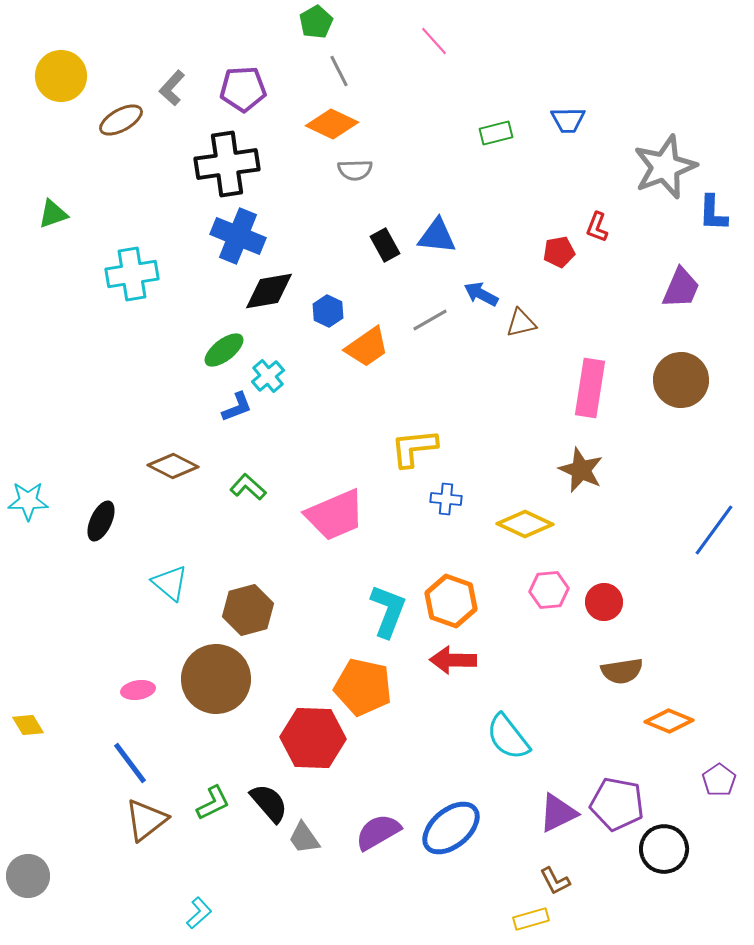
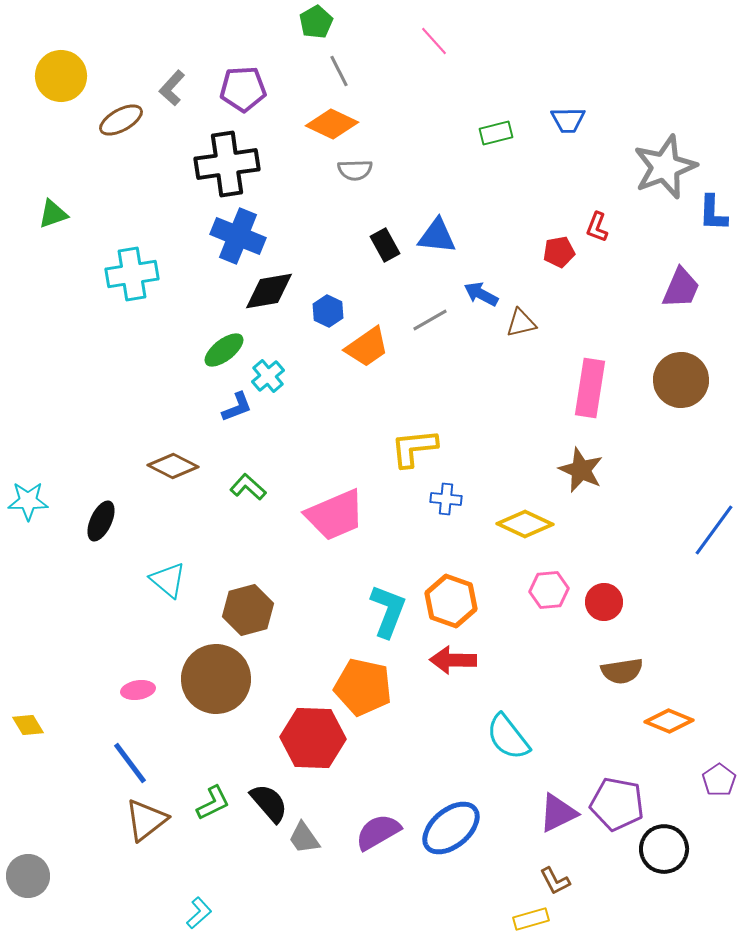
cyan triangle at (170, 583): moved 2 px left, 3 px up
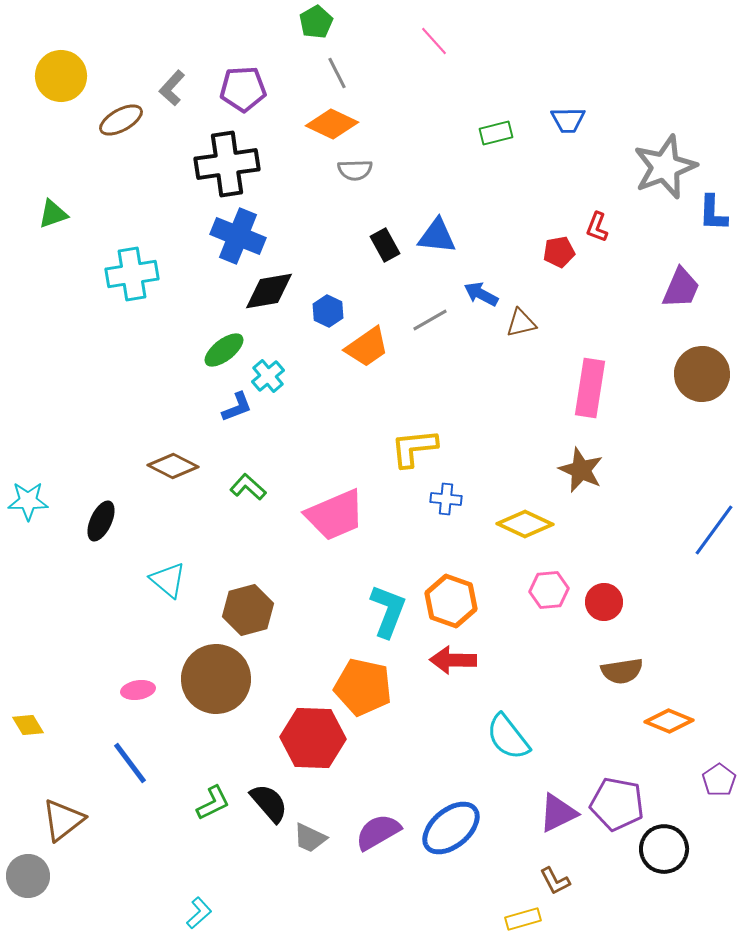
gray line at (339, 71): moved 2 px left, 2 px down
brown circle at (681, 380): moved 21 px right, 6 px up
brown triangle at (146, 820): moved 83 px left
gray trapezoid at (304, 838): moved 6 px right; rotated 30 degrees counterclockwise
yellow rectangle at (531, 919): moved 8 px left
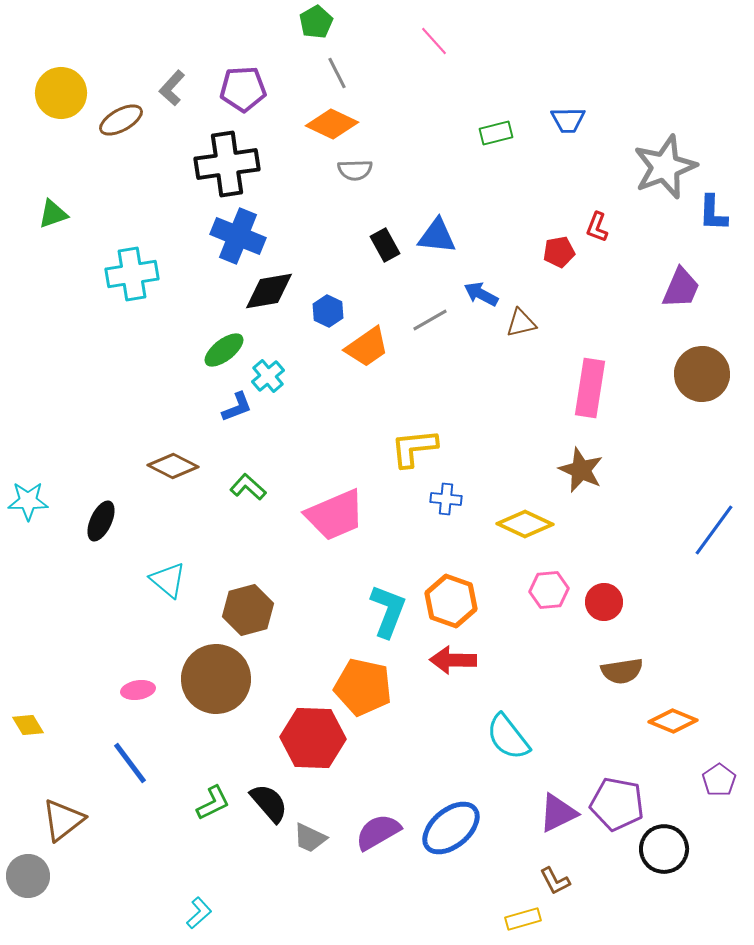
yellow circle at (61, 76): moved 17 px down
orange diamond at (669, 721): moved 4 px right
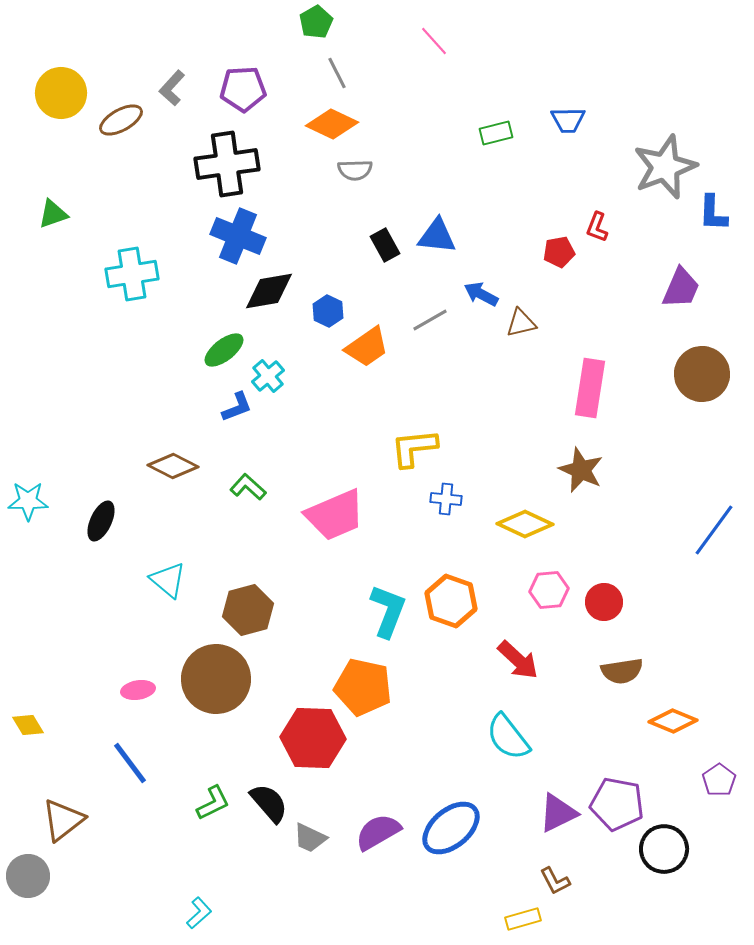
red arrow at (453, 660): moved 65 px right; rotated 138 degrees counterclockwise
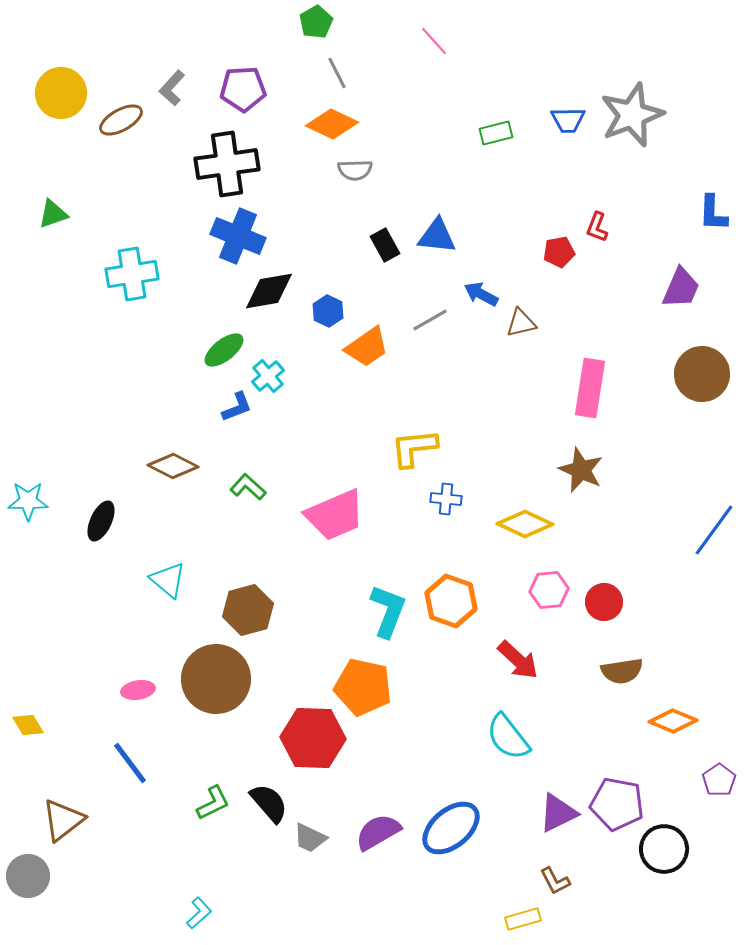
gray star at (665, 167): moved 33 px left, 52 px up
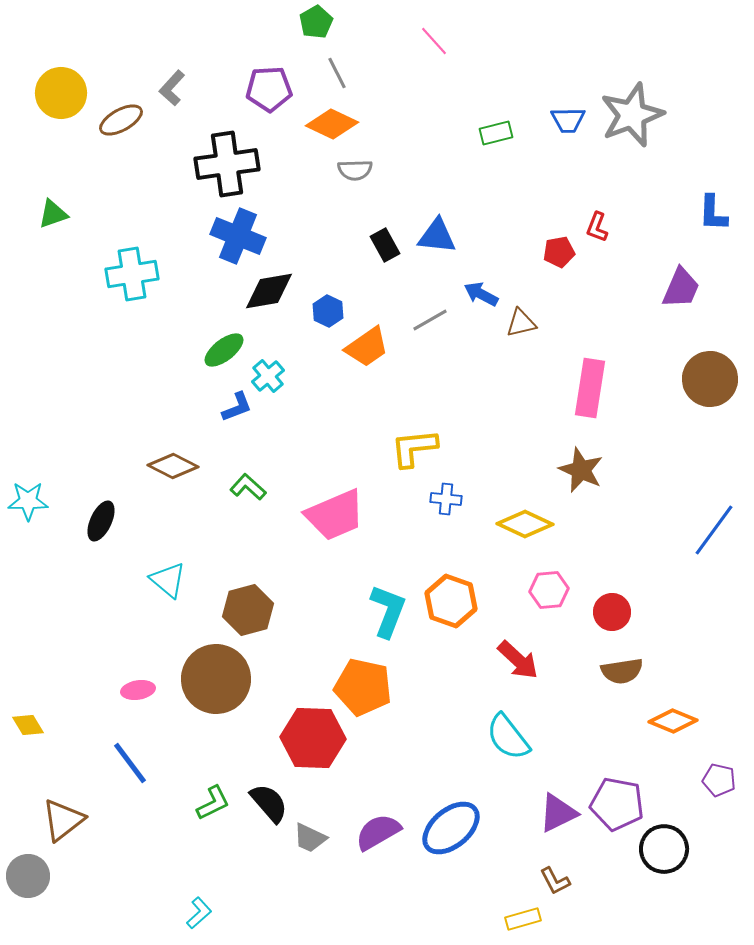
purple pentagon at (243, 89): moved 26 px right
brown circle at (702, 374): moved 8 px right, 5 px down
red circle at (604, 602): moved 8 px right, 10 px down
purple pentagon at (719, 780): rotated 24 degrees counterclockwise
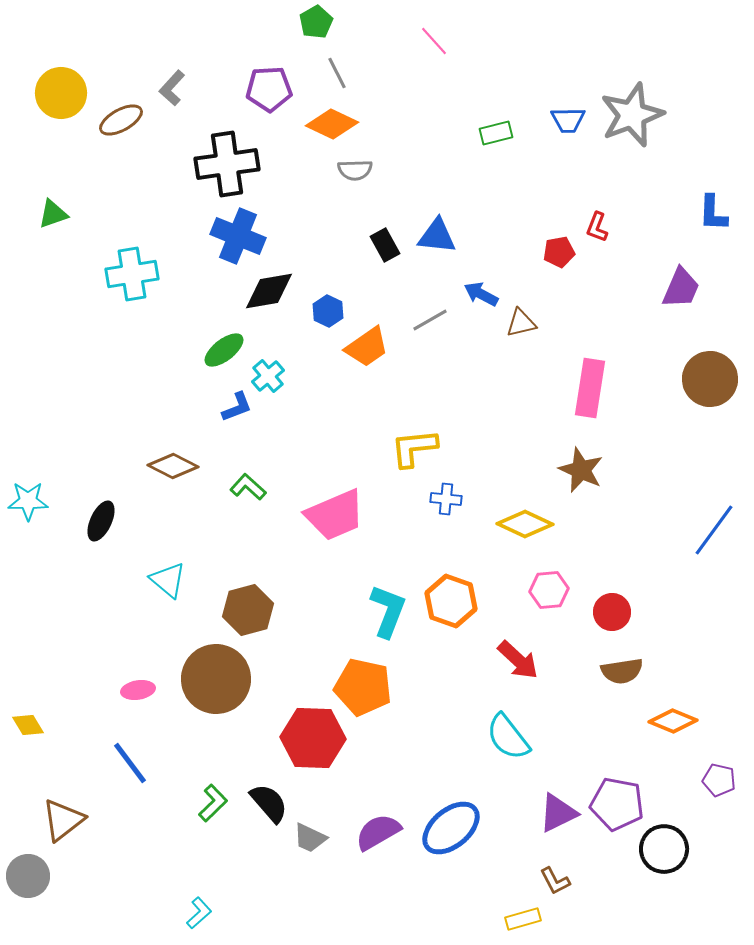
green L-shape at (213, 803): rotated 18 degrees counterclockwise
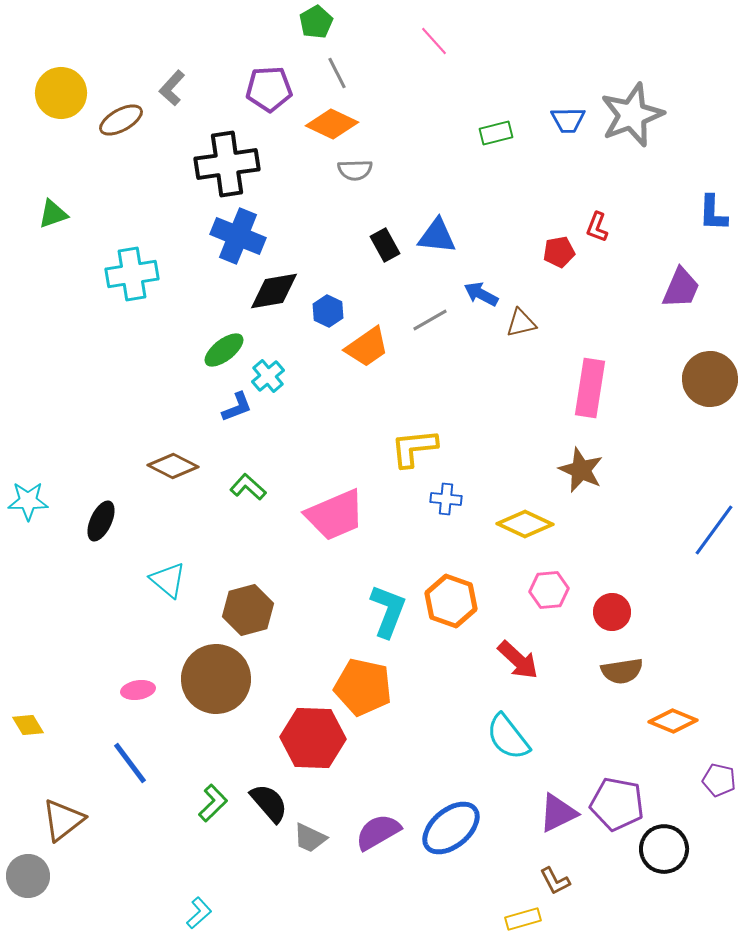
black diamond at (269, 291): moved 5 px right
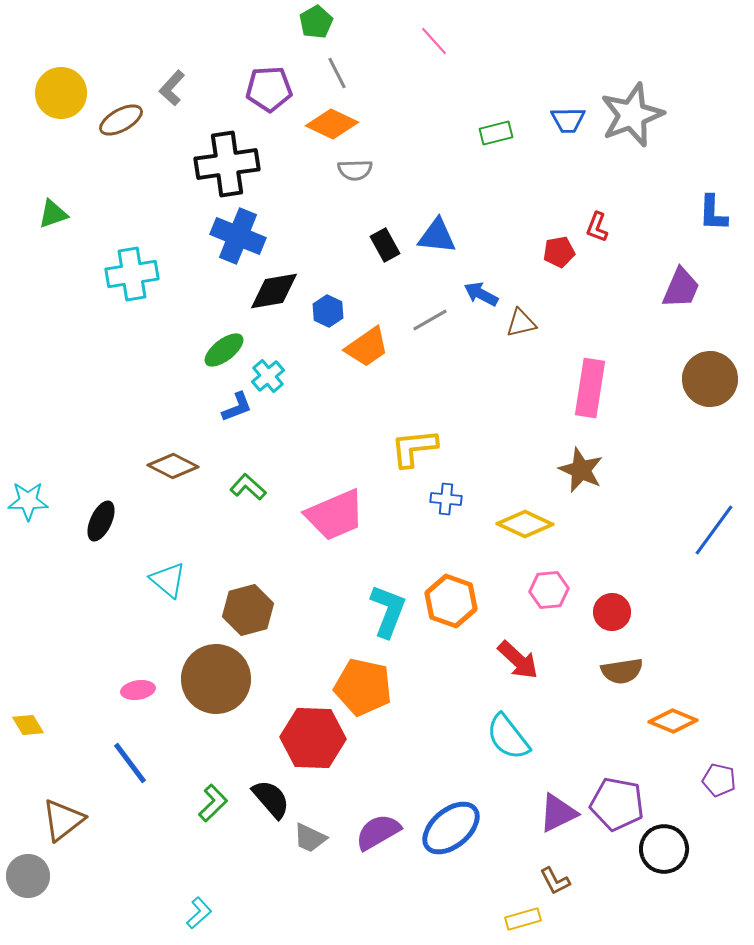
black semicircle at (269, 803): moved 2 px right, 4 px up
